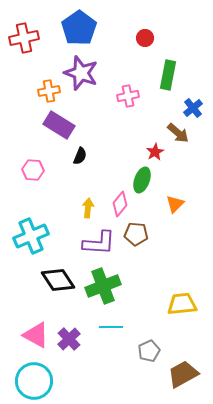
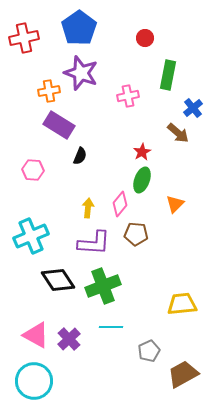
red star: moved 13 px left
purple L-shape: moved 5 px left
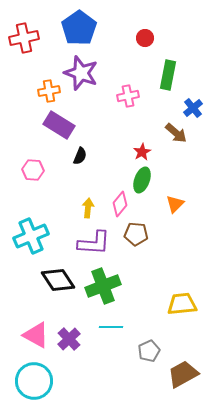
brown arrow: moved 2 px left
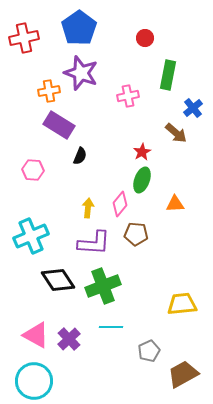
orange triangle: rotated 42 degrees clockwise
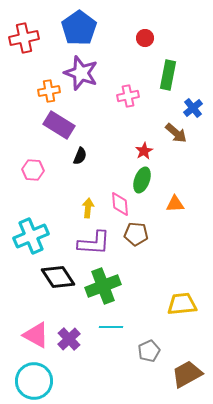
red star: moved 2 px right, 1 px up
pink diamond: rotated 45 degrees counterclockwise
black diamond: moved 3 px up
brown trapezoid: moved 4 px right
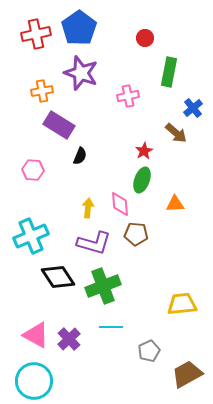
red cross: moved 12 px right, 4 px up
green rectangle: moved 1 px right, 3 px up
orange cross: moved 7 px left
purple L-shape: rotated 12 degrees clockwise
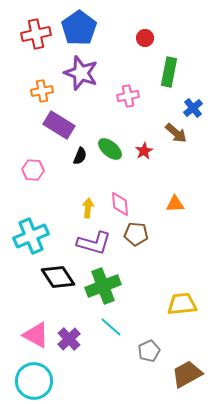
green ellipse: moved 32 px left, 31 px up; rotated 70 degrees counterclockwise
cyan line: rotated 40 degrees clockwise
